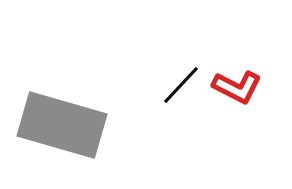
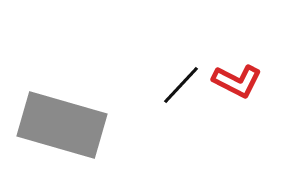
red L-shape: moved 6 px up
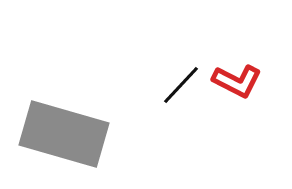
gray rectangle: moved 2 px right, 9 px down
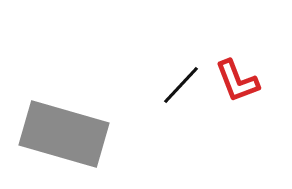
red L-shape: rotated 42 degrees clockwise
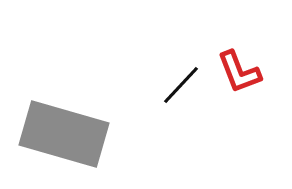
red L-shape: moved 2 px right, 9 px up
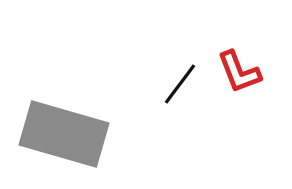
black line: moved 1 px left, 1 px up; rotated 6 degrees counterclockwise
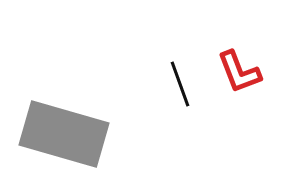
black line: rotated 57 degrees counterclockwise
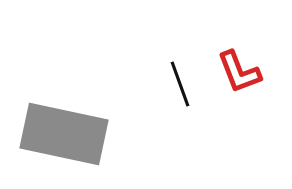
gray rectangle: rotated 4 degrees counterclockwise
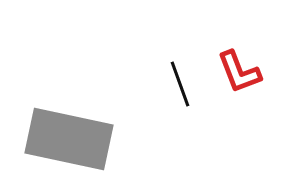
gray rectangle: moved 5 px right, 5 px down
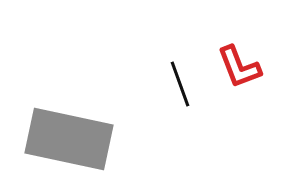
red L-shape: moved 5 px up
